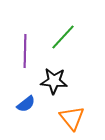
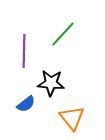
green line: moved 3 px up
purple line: moved 1 px left
black star: moved 3 px left, 2 px down
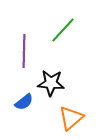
green line: moved 4 px up
blue semicircle: moved 2 px left, 2 px up
orange triangle: moved 1 px left; rotated 28 degrees clockwise
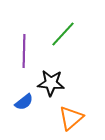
green line: moved 4 px down
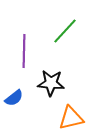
green line: moved 2 px right, 3 px up
blue semicircle: moved 10 px left, 4 px up
orange triangle: rotated 28 degrees clockwise
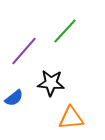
purple line: rotated 40 degrees clockwise
orange triangle: rotated 8 degrees clockwise
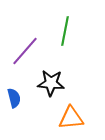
green line: rotated 32 degrees counterclockwise
purple line: moved 1 px right
blue semicircle: rotated 66 degrees counterclockwise
